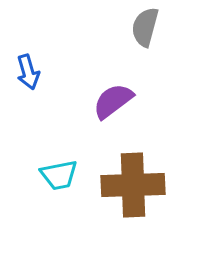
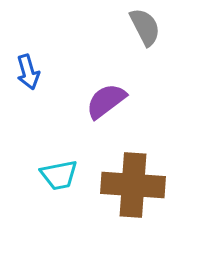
gray semicircle: rotated 138 degrees clockwise
purple semicircle: moved 7 px left
brown cross: rotated 6 degrees clockwise
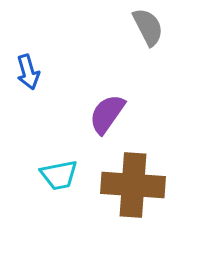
gray semicircle: moved 3 px right
purple semicircle: moved 1 px right, 13 px down; rotated 18 degrees counterclockwise
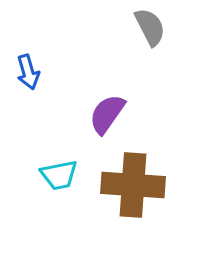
gray semicircle: moved 2 px right
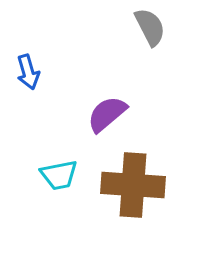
purple semicircle: rotated 15 degrees clockwise
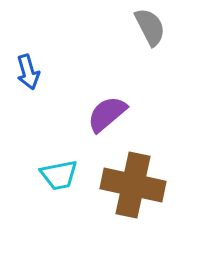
brown cross: rotated 8 degrees clockwise
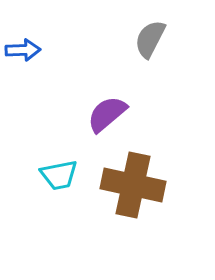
gray semicircle: moved 12 px down; rotated 126 degrees counterclockwise
blue arrow: moved 5 px left, 22 px up; rotated 76 degrees counterclockwise
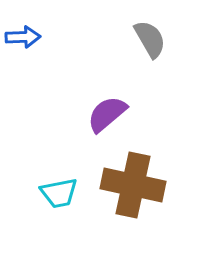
gray semicircle: rotated 123 degrees clockwise
blue arrow: moved 13 px up
cyan trapezoid: moved 18 px down
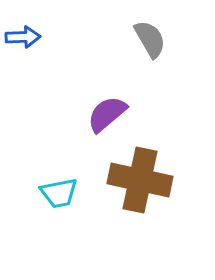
brown cross: moved 7 px right, 5 px up
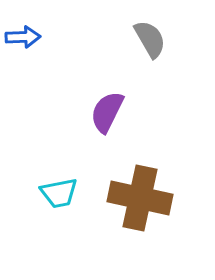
purple semicircle: moved 2 px up; rotated 24 degrees counterclockwise
brown cross: moved 18 px down
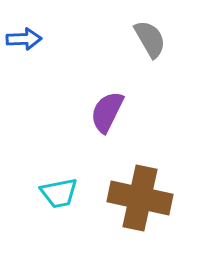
blue arrow: moved 1 px right, 2 px down
